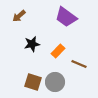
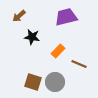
purple trapezoid: rotated 130 degrees clockwise
black star: moved 7 px up; rotated 21 degrees clockwise
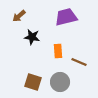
orange rectangle: rotated 48 degrees counterclockwise
brown line: moved 2 px up
gray circle: moved 5 px right
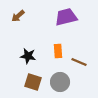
brown arrow: moved 1 px left
black star: moved 4 px left, 19 px down
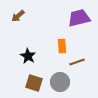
purple trapezoid: moved 13 px right, 1 px down
orange rectangle: moved 4 px right, 5 px up
black star: rotated 21 degrees clockwise
brown line: moved 2 px left; rotated 42 degrees counterclockwise
brown square: moved 1 px right, 1 px down
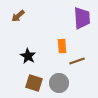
purple trapezoid: moved 3 px right; rotated 100 degrees clockwise
brown line: moved 1 px up
gray circle: moved 1 px left, 1 px down
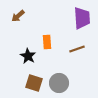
orange rectangle: moved 15 px left, 4 px up
brown line: moved 12 px up
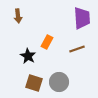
brown arrow: rotated 56 degrees counterclockwise
orange rectangle: rotated 32 degrees clockwise
gray circle: moved 1 px up
